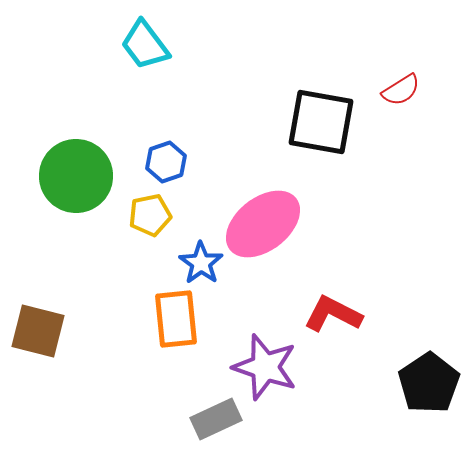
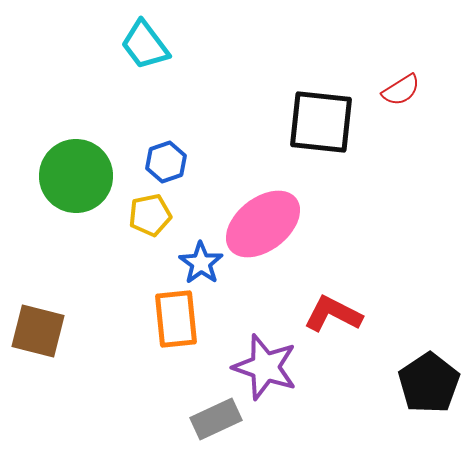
black square: rotated 4 degrees counterclockwise
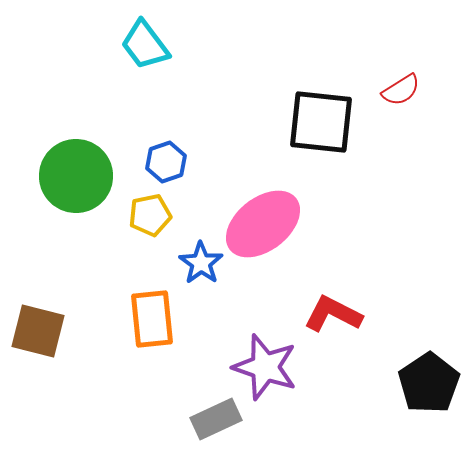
orange rectangle: moved 24 px left
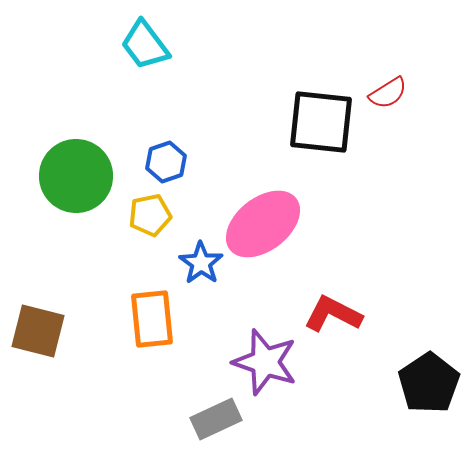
red semicircle: moved 13 px left, 3 px down
purple star: moved 5 px up
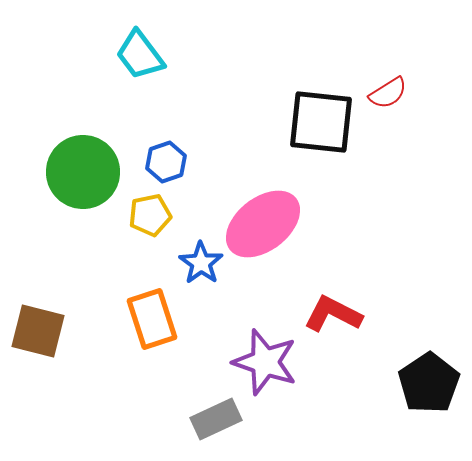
cyan trapezoid: moved 5 px left, 10 px down
green circle: moved 7 px right, 4 px up
orange rectangle: rotated 12 degrees counterclockwise
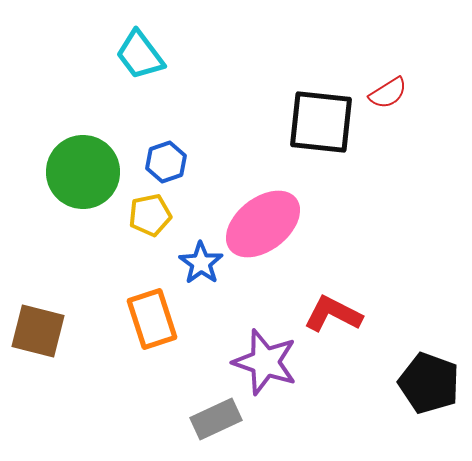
black pentagon: rotated 18 degrees counterclockwise
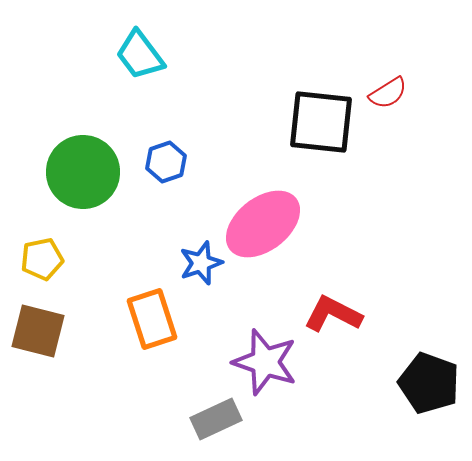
yellow pentagon: moved 108 px left, 44 px down
blue star: rotated 18 degrees clockwise
